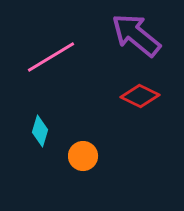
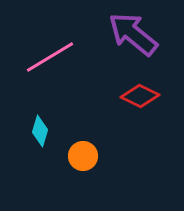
purple arrow: moved 3 px left, 1 px up
pink line: moved 1 px left
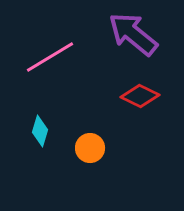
orange circle: moved 7 px right, 8 px up
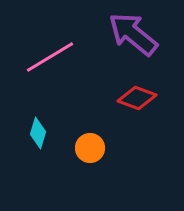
red diamond: moved 3 px left, 2 px down; rotated 6 degrees counterclockwise
cyan diamond: moved 2 px left, 2 px down
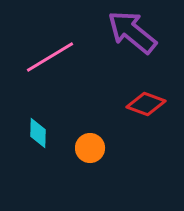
purple arrow: moved 1 px left, 2 px up
red diamond: moved 9 px right, 6 px down
cyan diamond: rotated 16 degrees counterclockwise
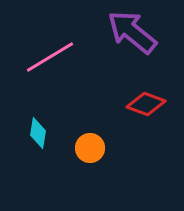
cyan diamond: rotated 8 degrees clockwise
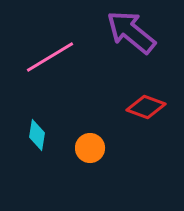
purple arrow: moved 1 px left
red diamond: moved 3 px down
cyan diamond: moved 1 px left, 2 px down
